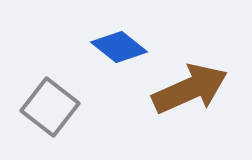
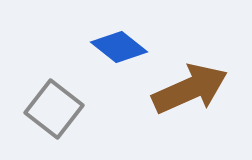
gray square: moved 4 px right, 2 px down
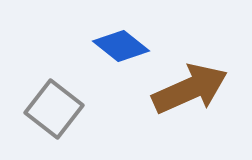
blue diamond: moved 2 px right, 1 px up
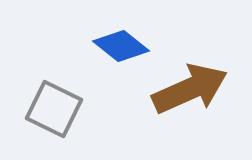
gray square: rotated 12 degrees counterclockwise
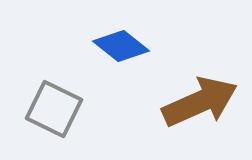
brown arrow: moved 10 px right, 13 px down
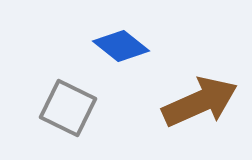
gray square: moved 14 px right, 1 px up
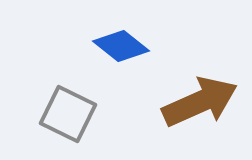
gray square: moved 6 px down
